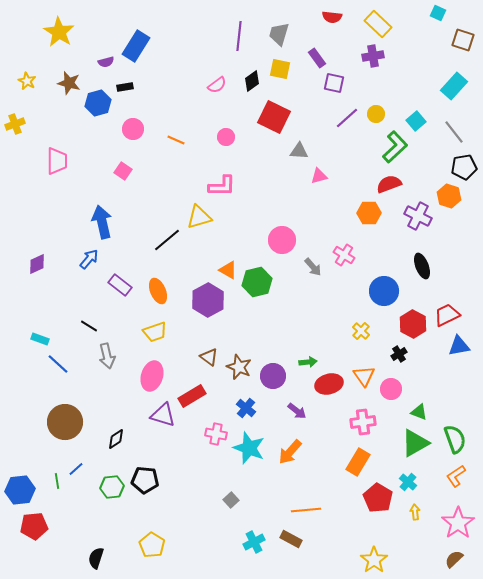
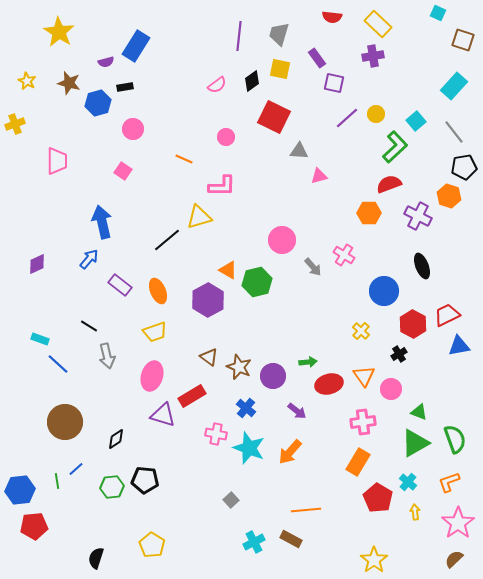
orange line at (176, 140): moved 8 px right, 19 px down
orange L-shape at (456, 476): moved 7 px left, 6 px down; rotated 15 degrees clockwise
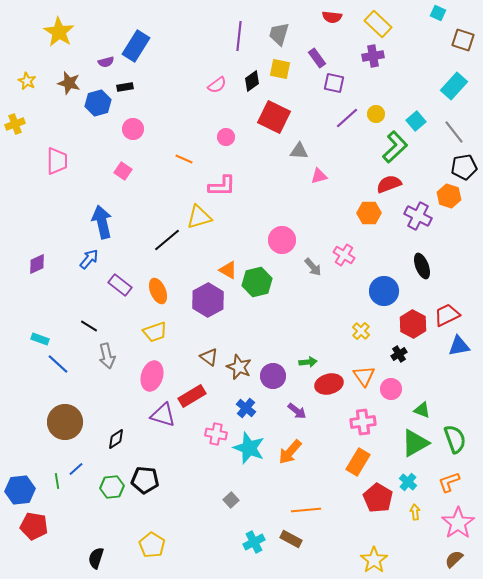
green triangle at (419, 412): moved 3 px right, 2 px up
red pentagon at (34, 526): rotated 16 degrees clockwise
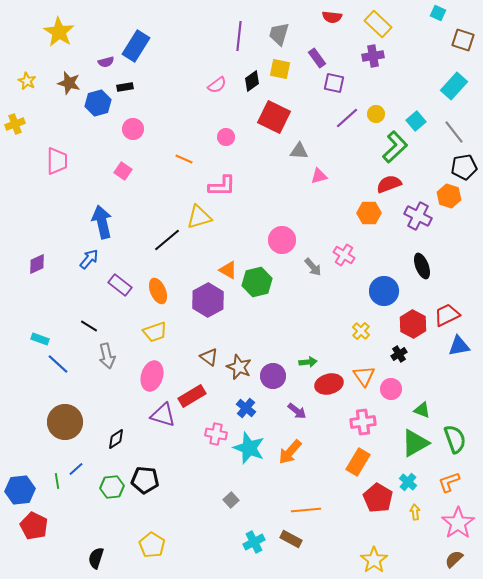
red pentagon at (34, 526): rotated 16 degrees clockwise
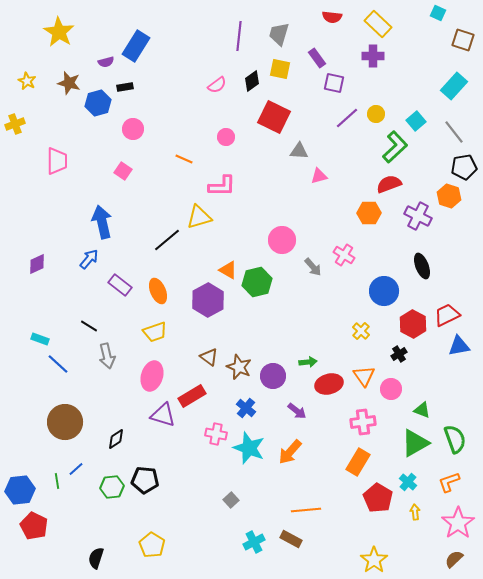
purple cross at (373, 56): rotated 10 degrees clockwise
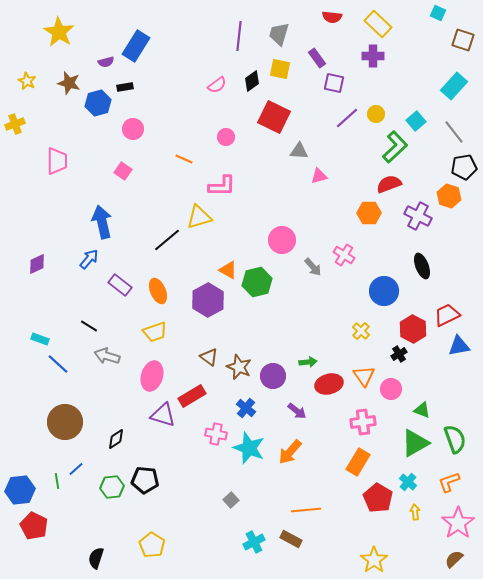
red hexagon at (413, 324): moved 5 px down
gray arrow at (107, 356): rotated 120 degrees clockwise
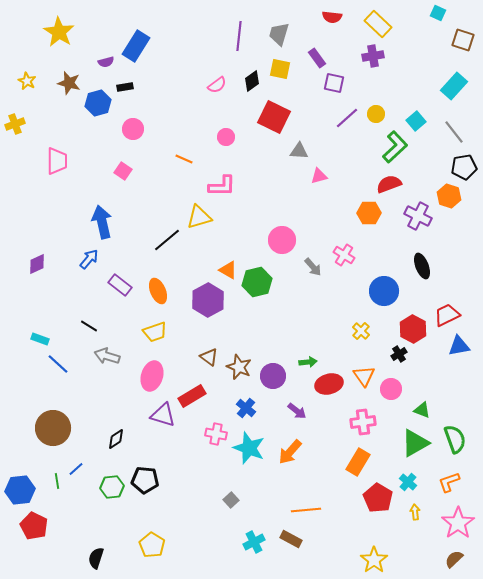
purple cross at (373, 56): rotated 10 degrees counterclockwise
brown circle at (65, 422): moved 12 px left, 6 px down
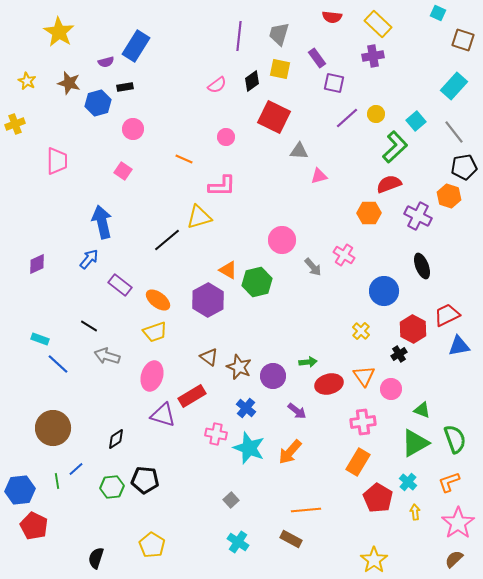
orange ellipse at (158, 291): moved 9 px down; rotated 30 degrees counterclockwise
cyan cross at (254, 542): moved 16 px left; rotated 30 degrees counterclockwise
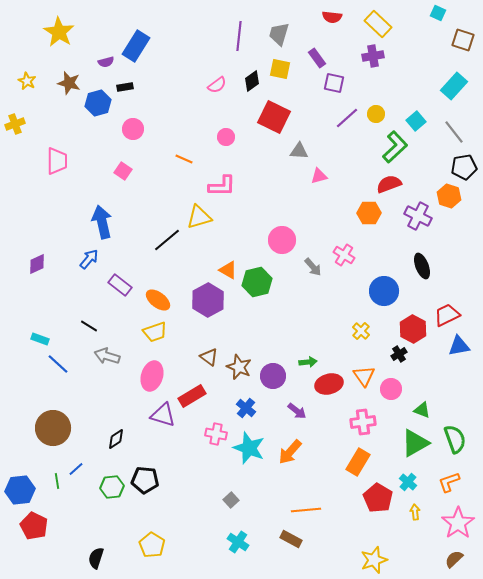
yellow star at (374, 560): rotated 16 degrees clockwise
